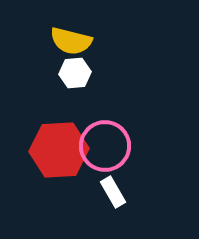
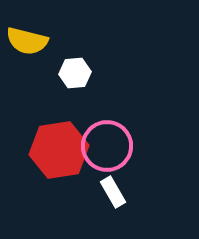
yellow semicircle: moved 44 px left
pink circle: moved 2 px right
red hexagon: rotated 6 degrees counterclockwise
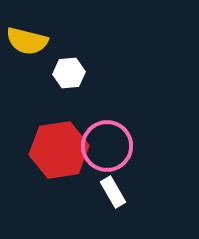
white hexagon: moved 6 px left
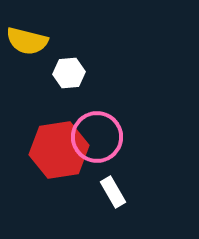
pink circle: moved 10 px left, 9 px up
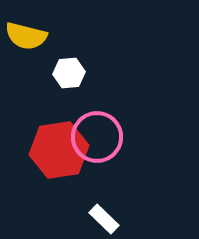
yellow semicircle: moved 1 px left, 5 px up
white rectangle: moved 9 px left, 27 px down; rotated 16 degrees counterclockwise
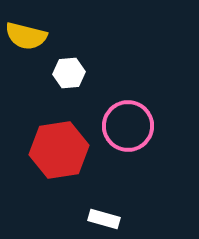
pink circle: moved 31 px right, 11 px up
white rectangle: rotated 28 degrees counterclockwise
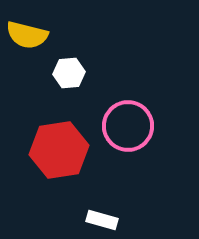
yellow semicircle: moved 1 px right, 1 px up
white rectangle: moved 2 px left, 1 px down
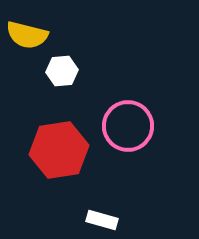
white hexagon: moved 7 px left, 2 px up
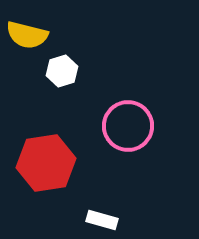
white hexagon: rotated 12 degrees counterclockwise
red hexagon: moved 13 px left, 13 px down
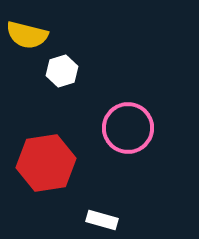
pink circle: moved 2 px down
